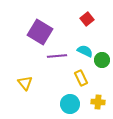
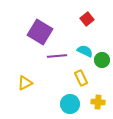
yellow triangle: rotated 42 degrees clockwise
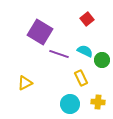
purple line: moved 2 px right, 2 px up; rotated 24 degrees clockwise
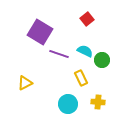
cyan circle: moved 2 px left
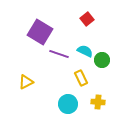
yellow triangle: moved 1 px right, 1 px up
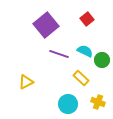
purple square: moved 6 px right, 7 px up; rotated 20 degrees clockwise
yellow rectangle: rotated 21 degrees counterclockwise
yellow cross: rotated 16 degrees clockwise
